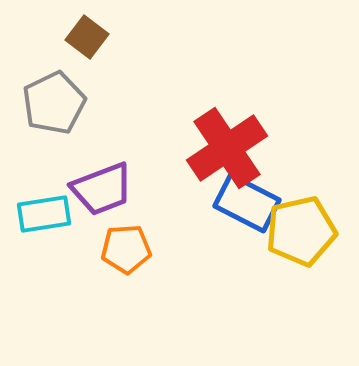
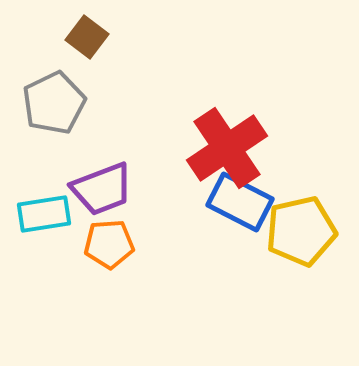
blue rectangle: moved 7 px left, 1 px up
orange pentagon: moved 17 px left, 5 px up
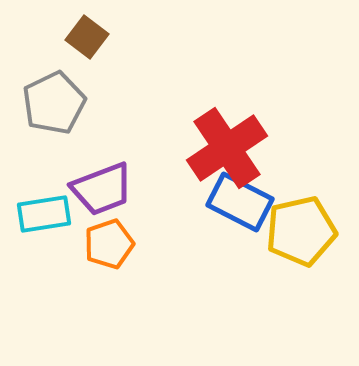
orange pentagon: rotated 15 degrees counterclockwise
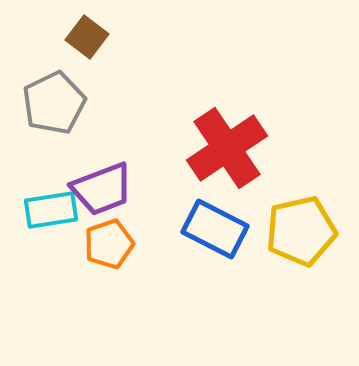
blue rectangle: moved 25 px left, 27 px down
cyan rectangle: moved 7 px right, 4 px up
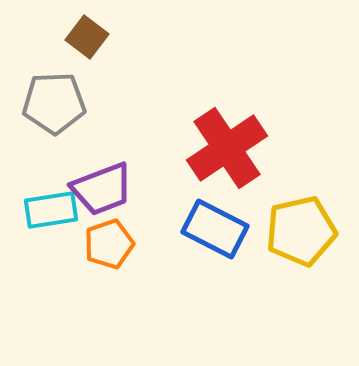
gray pentagon: rotated 24 degrees clockwise
